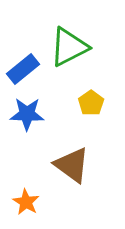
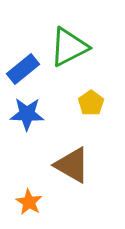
brown triangle: rotated 6 degrees counterclockwise
orange star: moved 3 px right
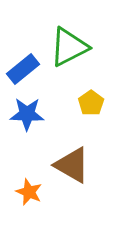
orange star: moved 10 px up; rotated 8 degrees counterclockwise
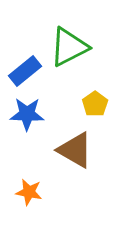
blue rectangle: moved 2 px right, 2 px down
yellow pentagon: moved 4 px right, 1 px down
brown triangle: moved 3 px right, 15 px up
orange star: rotated 12 degrees counterclockwise
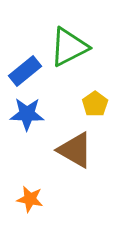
orange star: moved 1 px right, 7 px down
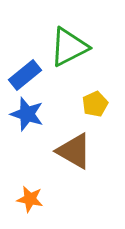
blue rectangle: moved 4 px down
yellow pentagon: rotated 10 degrees clockwise
blue star: rotated 16 degrees clockwise
brown triangle: moved 1 px left, 1 px down
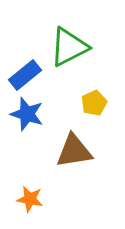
yellow pentagon: moved 1 px left, 1 px up
brown triangle: rotated 39 degrees counterclockwise
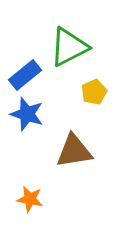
yellow pentagon: moved 11 px up
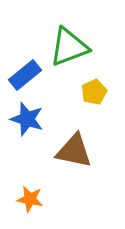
green triangle: rotated 6 degrees clockwise
blue star: moved 5 px down
brown triangle: rotated 21 degrees clockwise
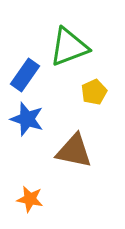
blue rectangle: rotated 16 degrees counterclockwise
